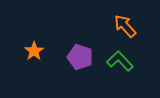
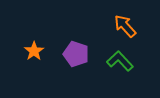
purple pentagon: moved 4 px left, 3 px up
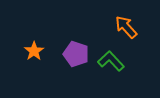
orange arrow: moved 1 px right, 1 px down
green L-shape: moved 9 px left
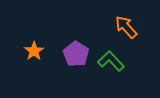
purple pentagon: rotated 15 degrees clockwise
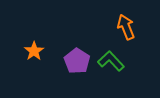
orange arrow: rotated 20 degrees clockwise
purple pentagon: moved 1 px right, 7 px down
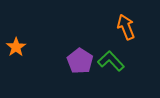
orange star: moved 18 px left, 4 px up
purple pentagon: moved 3 px right
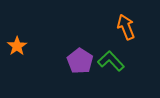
orange star: moved 1 px right, 1 px up
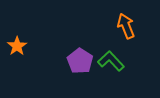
orange arrow: moved 1 px up
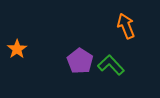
orange star: moved 3 px down
green L-shape: moved 4 px down
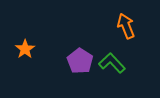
orange star: moved 8 px right
green L-shape: moved 1 px right, 2 px up
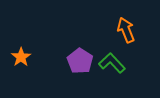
orange arrow: moved 4 px down
orange star: moved 4 px left, 8 px down
